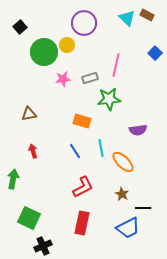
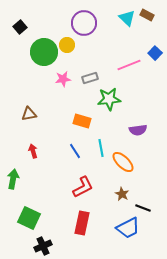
pink line: moved 13 px right; rotated 55 degrees clockwise
black line: rotated 21 degrees clockwise
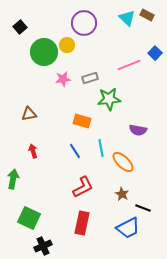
purple semicircle: rotated 18 degrees clockwise
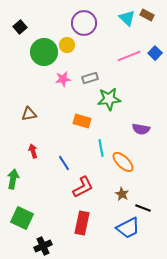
pink line: moved 9 px up
purple semicircle: moved 3 px right, 1 px up
blue line: moved 11 px left, 12 px down
green square: moved 7 px left
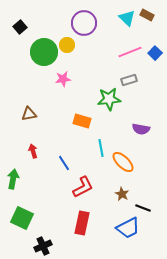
pink line: moved 1 px right, 4 px up
gray rectangle: moved 39 px right, 2 px down
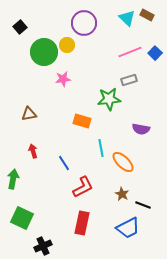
black line: moved 3 px up
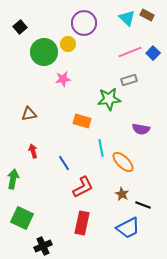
yellow circle: moved 1 px right, 1 px up
blue square: moved 2 px left
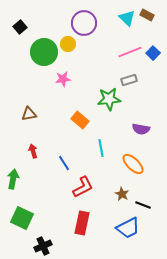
orange rectangle: moved 2 px left, 1 px up; rotated 24 degrees clockwise
orange ellipse: moved 10 px right, 2 px down
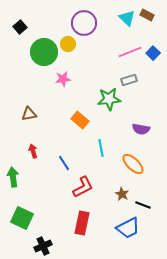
green arrow: moved 2 px up; rotated 18 degrees counterclockwise
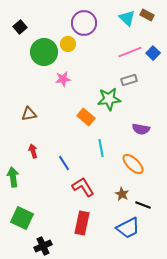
orange rectangle: moved 6 px right, 3 px up
red L-shape: rotated 95 degrees counterclockwise
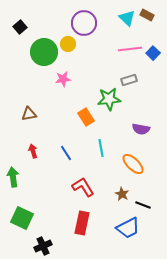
pink line: moved 3 px up; rotated 15 degrees clockwise
orange rectangle: rotated 18 degrees clockwise
blue line: moved 2 px right, 10 px up
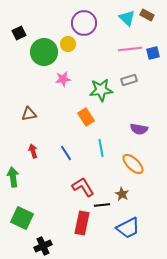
black square: moved 1 px left, 6 px down; rotated 16 degrees clockwise
blue square: rotated 32 degrees clockwise
green star: moved 8 px left, 9 px up
purple semicircle: moved 2 px left
black line: moved 41 px left; rotated 28 degrees counterclockwise
